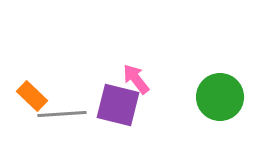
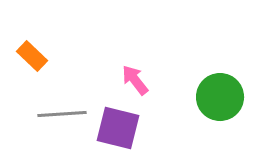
pink arrow: moved 1 px left, 1 px down
orange rectangle: moved 40 px up
purple square: moved 23 px down
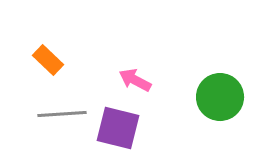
orange rectangle: moved 16 px right, 4 px down
pink arrow: rotated 24 degrees counterclockwise
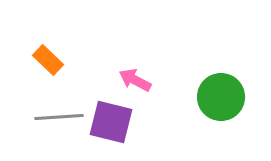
green circle: moved 1 px right
gray line: moved 3 px left, 3 px down
purple square: moved 7 px left, 6 px up
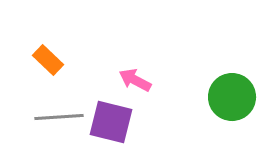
green circle: moved 11 px right
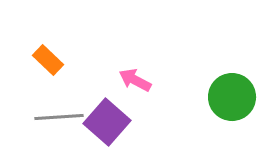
purple square: moved 4 px left; rotated 27 degrees clockwise
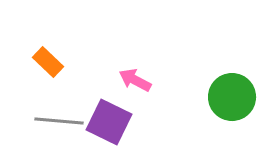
orange rectangle: moved 2 px down
gray line: moved 4 px down; rotated 9 degrees clockwise
purple square: moved 2 px right; rotated 15 degrees counterclockwise
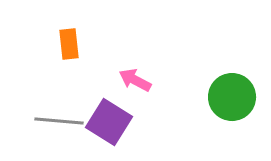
orange rectangle: moved 21 px right, 18 px up; rotated 40 degrees clockwise
purple square: rotated 6 degrees clockwise
